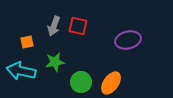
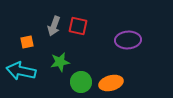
purple ellipse: rotated 10 degrees clockwise
green star: moved 5 px right
orange ellipse: rotated 40 degrees clockwise
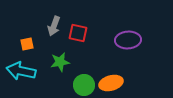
red square: moved 7 px down
orange square: moved 2 px down
green circle: moved 3 px right, 3 px down
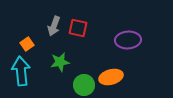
red square: moved 5 px up
orange square: rotated 24 degrees counterclockwise
cyan arrow: rotated 72 degrees clockwise
orange ellipse: moved 6 px up
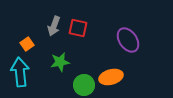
purple ellipse: rotated 60 degrees clockwise
cyan arrow: moved 1 px left, 1 px down
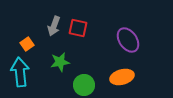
orange ellipse: moved 11 px right
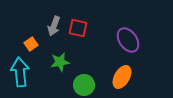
orange square: moved 4 px right
orange ellipse: rotated 45 degrees counterclockwise
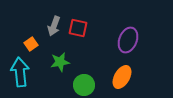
purple ellipse: rotated 55 degrees clockwise
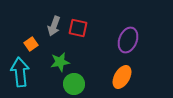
green circle: moved 10 px left, 1 px up
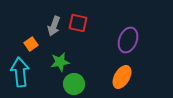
red square: moved 5 px up
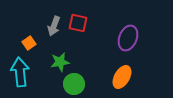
purple ellipse: moved 2 px up
orange square: moved 2 px left, 1 px up
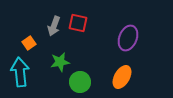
green circle: moved 6 px right, 2 px up
